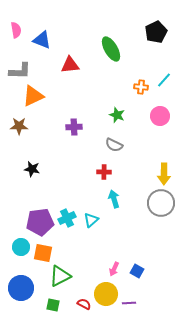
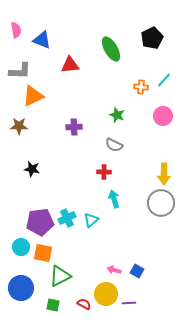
black pentagon: moved 4 px left, 6 px down
pink circle: moved 3 px right
pink arrow: moved 1 px down; rotated 80 degrees clockwise
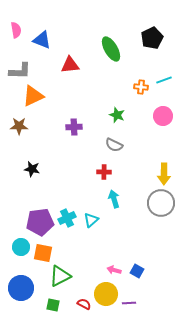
cyan line: rotated 28 degrees clockwise
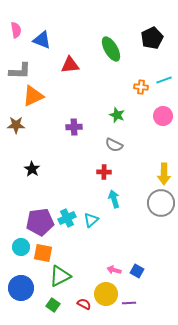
brown star: moved 3 px left, 1 px up
black star: rotated 21 degrees clockwise
green square: rotated 24 degrees clockwise
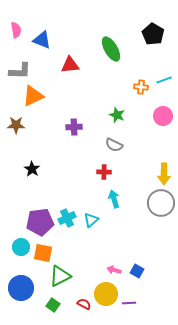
black pentagon: moved 1 px right, 4 px up; rotated 15 degrees counterclockwise
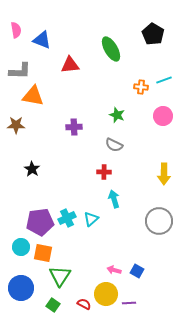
orange triangle: rotated 35 degrees clockwise
gray circle: moved 2 px left, 18 px down
cyan triangle: moved 1 px up
green triangle: rotated 30 degrees counterclockwise
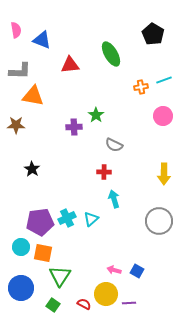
green ellipse: moved 5 px down
orange cross: rotated 16 degrees counterclockwise
green star: moved 21 px left; rotated 14 degrees clockwise
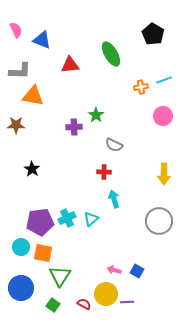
pink semicircle: rotated 14 degrees counterclockwise
purple line: moved 2 px left, 1 px up
